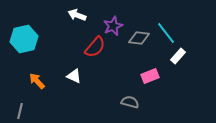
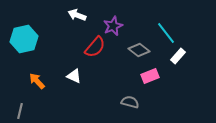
gray diamond: moved 12 px down; rotated 30 degrees clockwise
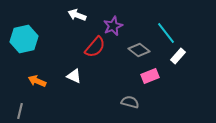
orange arrow: rotated 24 degrees counterclockwise
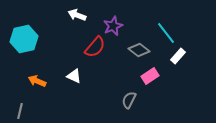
pink rectangle: rotated 12 degrees counterclockwise
gray semicircle: moved 1 px left, 2 px up; rotated 78 degrees counterclockwise
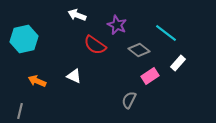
purple star: moved 4 px right, 1 px up; rotated 24 degrees counterclockwise
cyan line: rotated 15 degrees counterclockwise
red semicircle: moved 2 px up; rotated 85 degrees clockwise
white rectangle: moved 7 px down
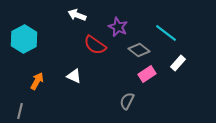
purple star: moved 1 px right, 2 px down
cyan hexagon: rotated 16 degrees counterclockwise
pink rectangle: moved 3 px left, 2 px up
orange arrow: rotated 96 degrees clockwise
gray semicircle: moved 2 px left, 1 px down
